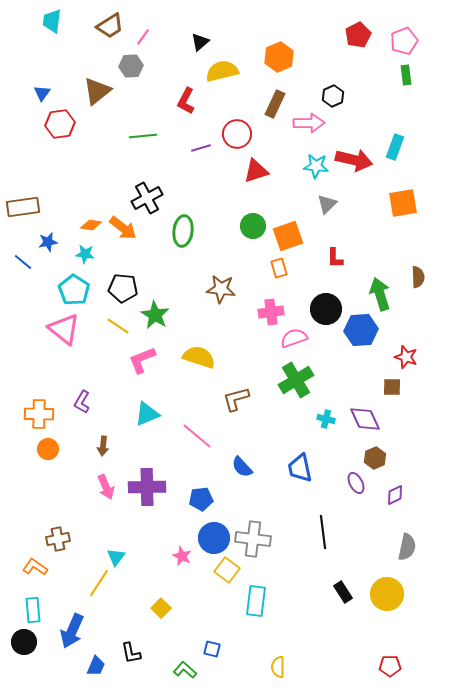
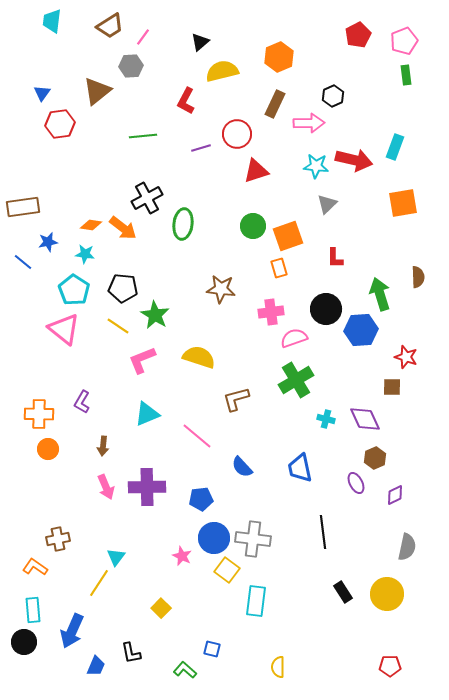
green ellipse at (183, 231): moved 7 px up
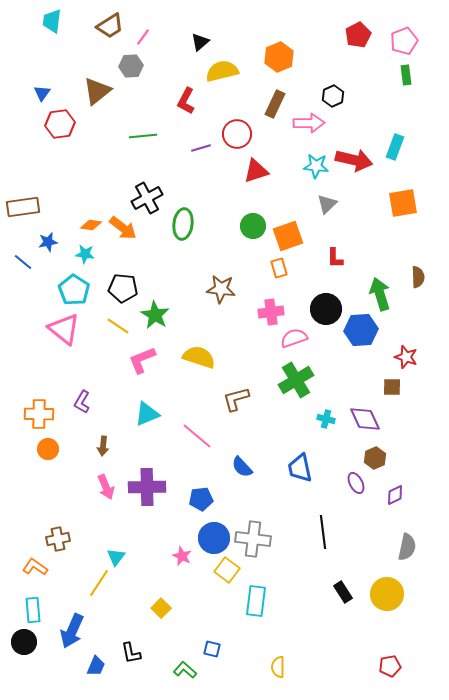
red pentagon at (390, 666): rotated 10 degrees counterclockwise
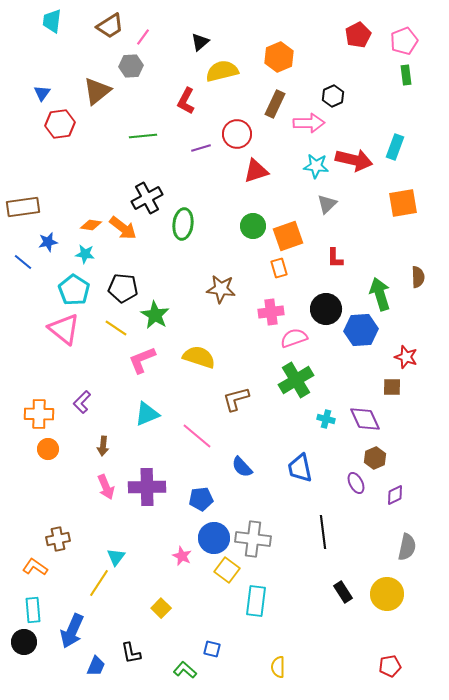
yellow line at (118, 326): moved 2 px left, 2 px down
purple L-shape at (82, 402): rotated 15 degrees clockwise
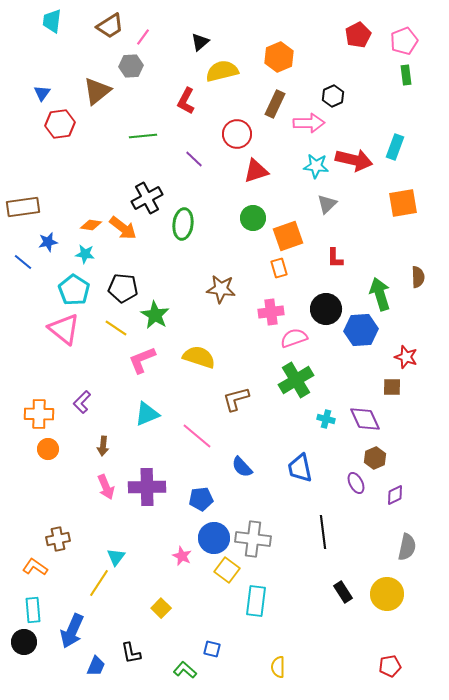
purple line at (201, 148): moved 7 px left, 11 px down; rotated 60 degrees clockwise
green circle at (253, 226): moved 8 px up
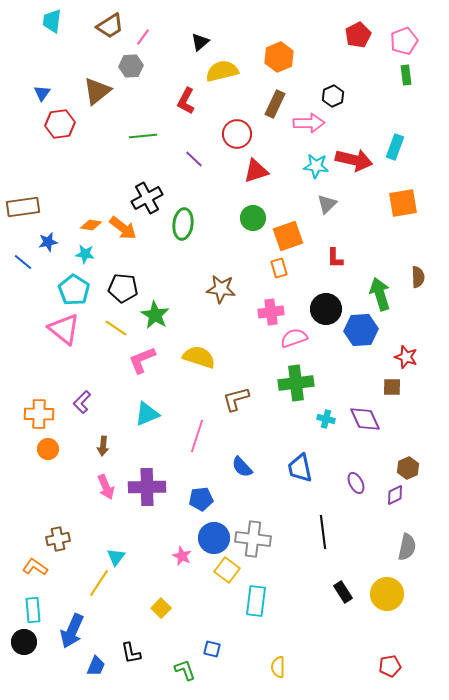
green cross at (296, 380): moved 3 px down; rotated 24 degrees clockwise
pink line at (197, 436): rotated 68 degrees clockwise
brown hexagon at (375, 458): moved 33 px right, 10 px down
green L-shape at (185, 670): rotated 30 degrees clockwise
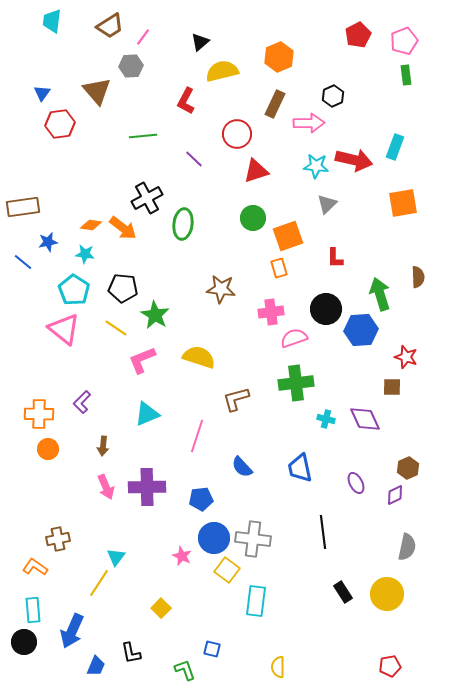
brown triangle at (97, 91): rotated 32 degrees counterclockwise
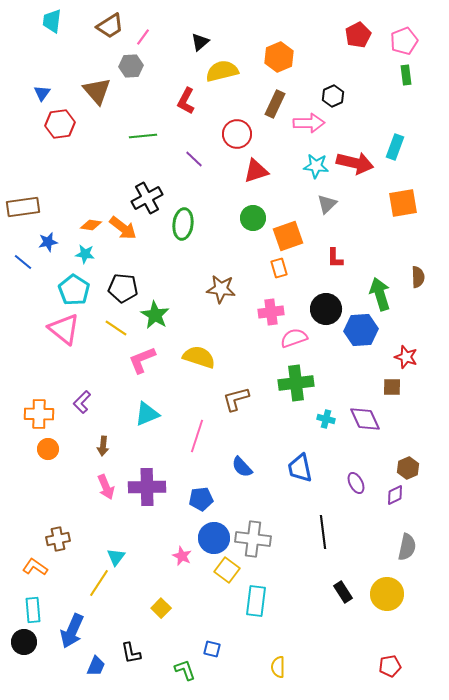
red arrow at (354, 160): moved 1 px right, 3 px down
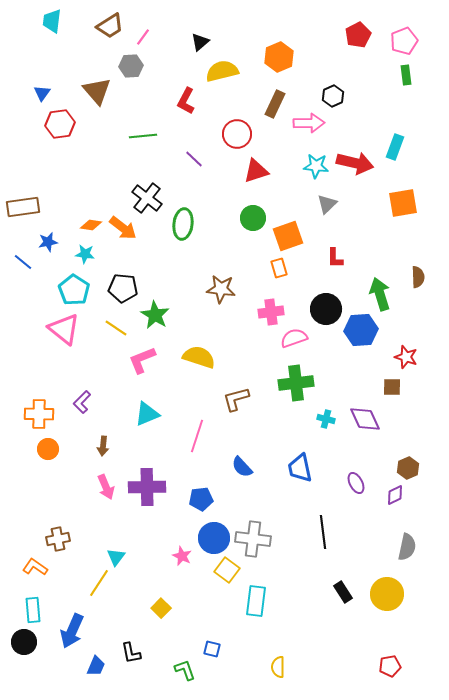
black cross at (147, 198): rotated 24 degrees counterclockwise
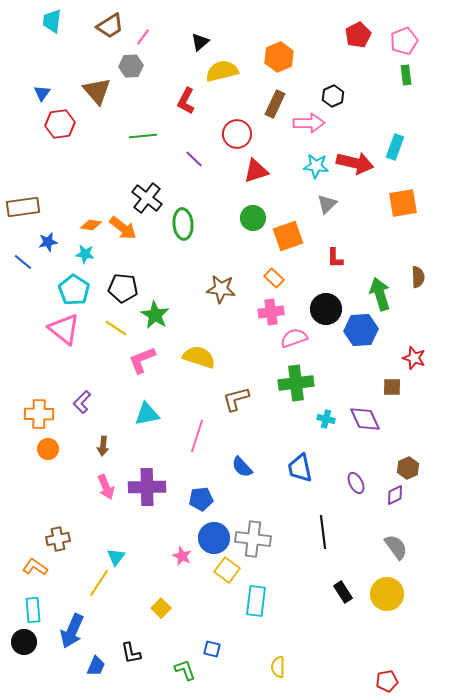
green ellipse at (183, 224): rotated 12 degrees counterclockwise
orange rectangle at (279, 268): moved 5 px left, 10 px down; rotated 30 degrees counterclockwise
red star at (406, 357): moved 8 px right, 1 px down
cyan triangle at (147, 414): rotated 12 degrees clockwise
gray semicircle at (407, 547): moved 11 px left; rotated 48 degrees counterclockwise
red pentagon at (390, 666): moved 3 px left, 15 px down
